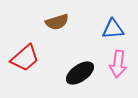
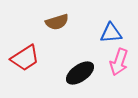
blue triangle: moved 2 px left, 4 px down
red trapezoid: rotated 8 degrees clockwise
pink arrow: moved 1 px right, 2 px up; rotated 12 degrees clockwise
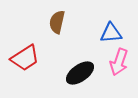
brown semicircle: rotated 120 degrees clockwise
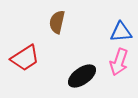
blue triangle: moved 10 px right, 1 px up
black ellipse: moved 2 px right, 3 px down
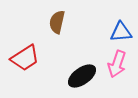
pink arrow: moved 2 px left, 2 px down
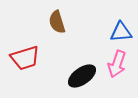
brown semicircle: rotated 30 degrees counterclockwise
red trapezoid: rotated 16 degrees clockwise
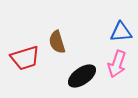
brown semicircle: moved 20 px down
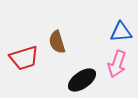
red trapezoid: moved 1 px left
black ellipse: moved 4 px down
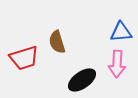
pink arrow: rotated 16 degrees counterclockwise
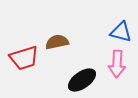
blue triangle: rotated 20 degrees clockwise
brown semicircle: rotated 95 degrees clockwise
